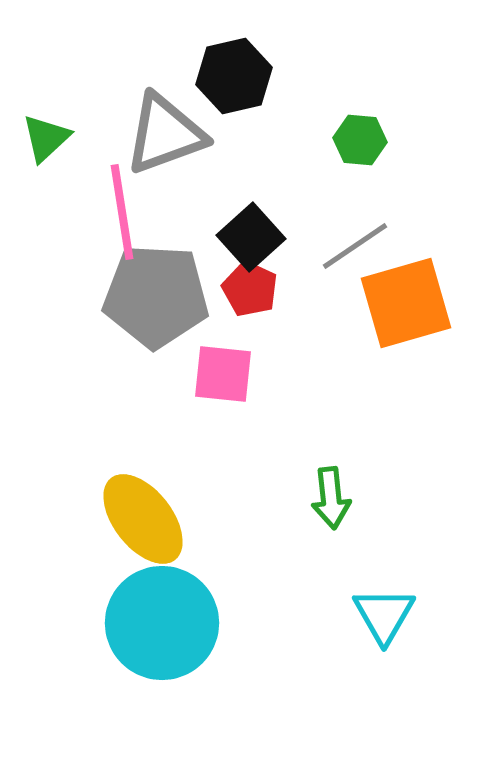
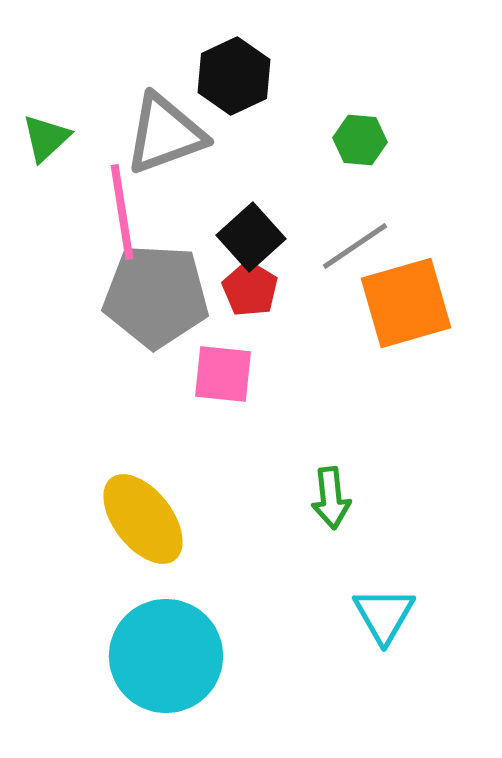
black hexagon: rotated 12 degrees counterclockwise
red pentagon: rotated 6 degrees clockwise
cyan circle: moved 4 px right, 33 px down
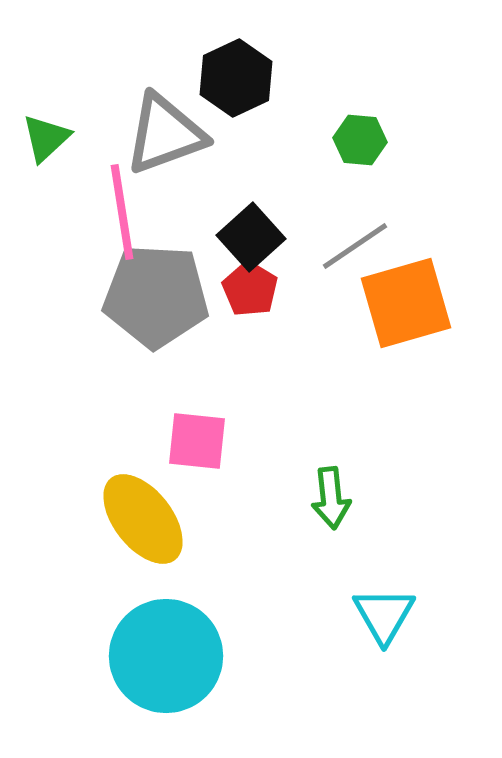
black hexagon: moved 2 px right, 2 px down
pink square: moved 26 px left, 67 px down
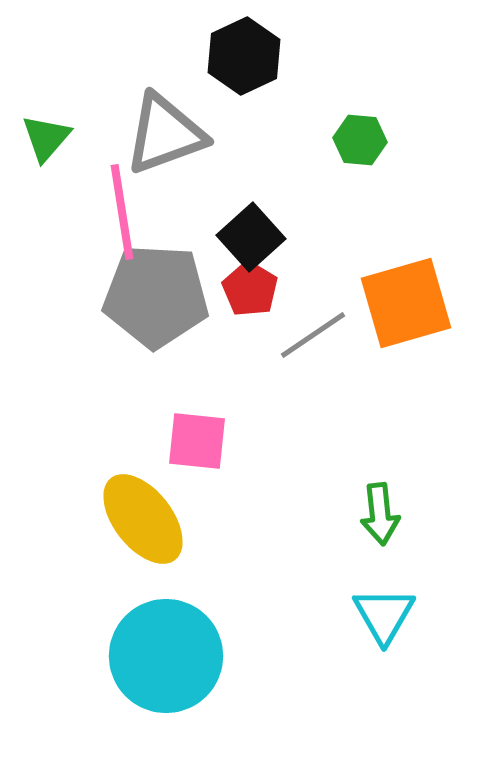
black hexagon: moved 8 px right, 22 px up
green triangle: rotated 6 degrees counterclockwise
gray line: moved 42 px left, 89 px down
green arrow: moved 49 px right, 16 px down
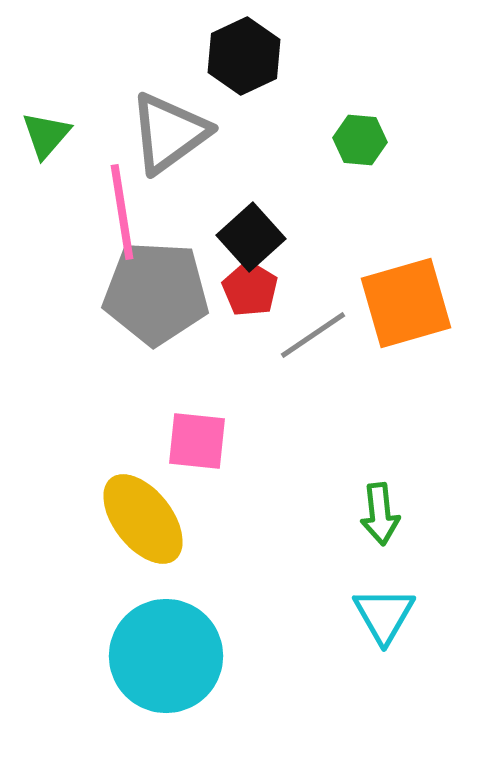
gray triangle: moved 4 px right, 1 px up; rotated 16 degrees counterclockwise
green triangle: moved 3 px up
gray pentagon: moved 3 px up
